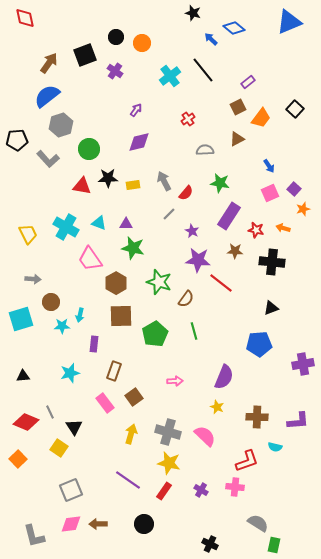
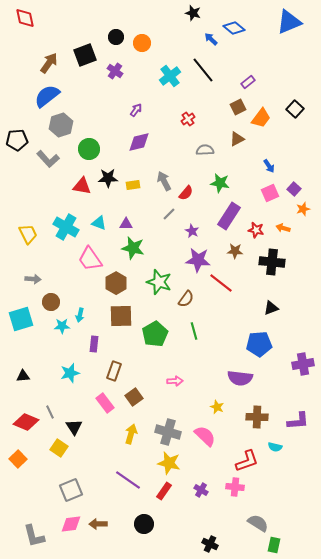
purple semicircle at (224, 377): moved 16 px right, 1 px down; rotated 75 degrees clockwise
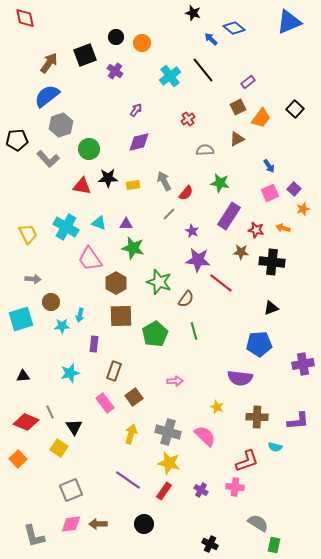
brown star at (235, 251): moved 6 px right, 1 px down
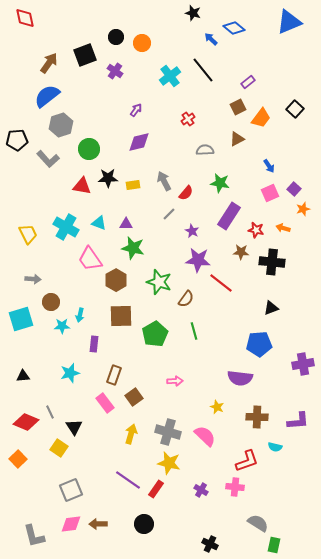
brown hexagon at (116, 283): moved 3 px up
brown rectangle at (114, 371): moved 4 px down
red rectangle at (164, 491): moved 8 px left, 2 px up
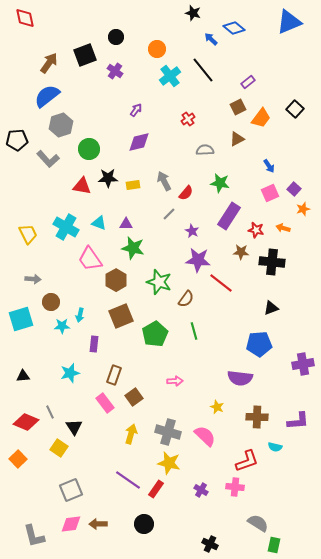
orange circle at (142, 43): moved 15 px right, 6 px down
brown square at (121, 316): rotated 20 degrees counterclockwise
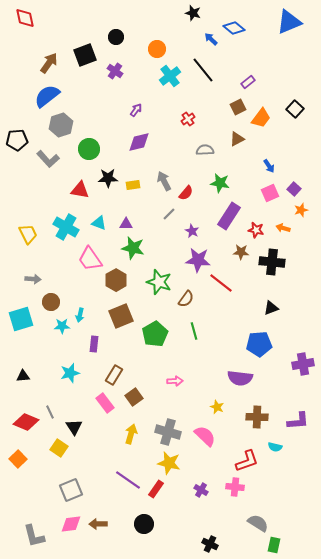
red triangle at (82, 186): moved 2 px left, 4 px down
orange star at (303, 209): moved 2 px left, 1 px down
brown rectangle at (114, 375): rotated 12 degrees clockwise
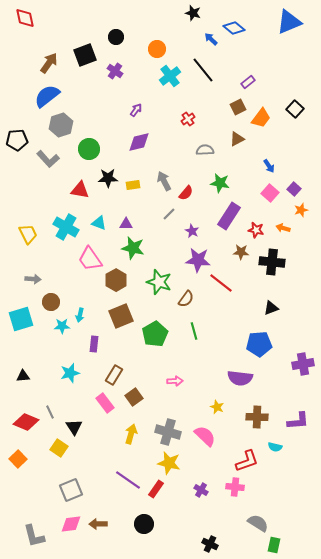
pink square at (270, 193): rotated 24 degrees counterclockwise
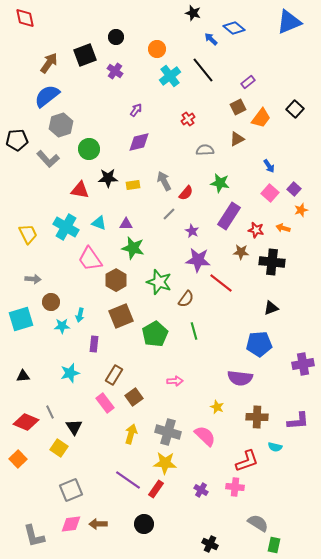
yellow star at (169, 463): moved 4 px left; rotated 10 degrees counterclockwise
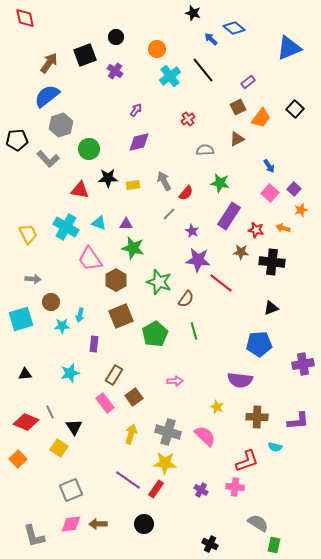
blue triangle at (289, 22): moved 26 px down
black triangle at (23, 376): moved 2 px right, 2 px up
purple semicircle at (240, 378): moved 2 px down
